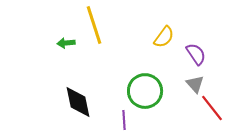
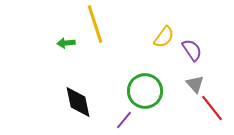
yellow line: moved 1 px right, 1 px up
purple semicircle: moved 4 px left, 4 px up
purple line: rotated 42 degrees clockwise
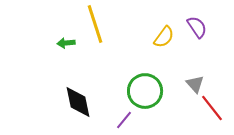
purple semicircle: moved 5 px right, 23 px up
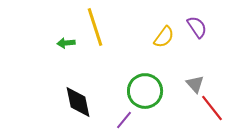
yellow line: moved 3 px down
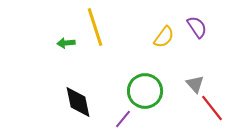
purple line: moved 1 px left, 1 px up
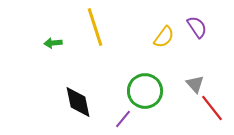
green arrow: moved 13 px left
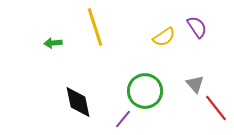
yellow semicircle: rotated 20 degrees clockwise
red line: moved 4 px right
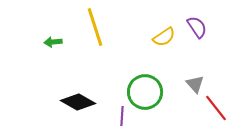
green arrow: moved 1 px up
green circle: moved 1 px down
black diamond: rotated 48 degrees counterclockwise
purple line: moved 1 px left, 3 px up; rotated 36 degrees counterclockwise
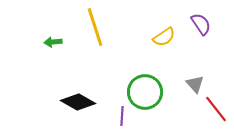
purple semicircle: moved 4 px right, 3 px up
red line: moved 1 px down
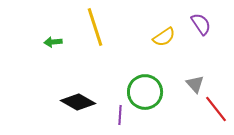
purple line: moved 2 px left, 1 px up
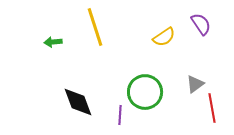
gray triangle: rotated 36 degrees clockwise
black diamond: rotated 40 degrees clockwise
red line: moved 4 px left, 1 px up; rotated 28 degrees clockwise
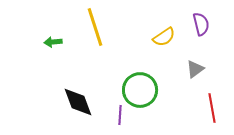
purple semicircle: rotated 20 degrees clockwise
gray triangle: moved 15 px up
green circle: moved 5 px left, 2 px up
